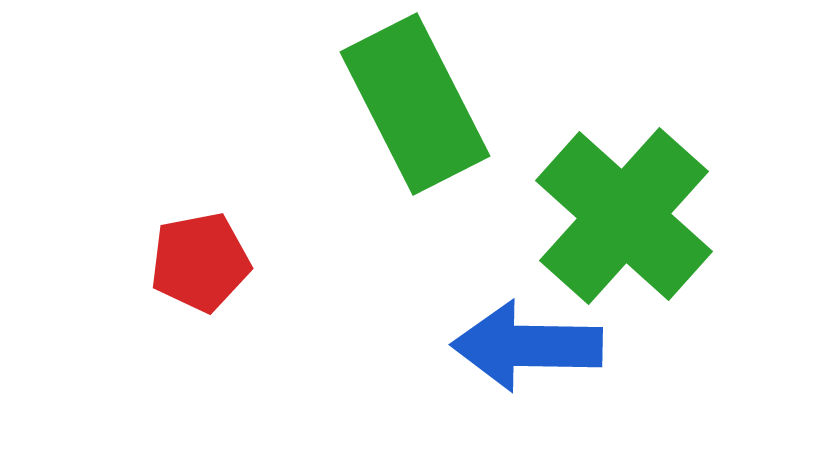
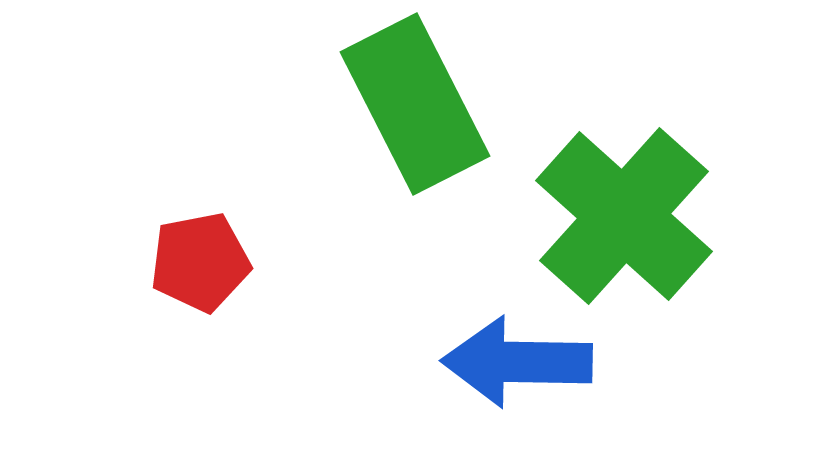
blue arrow: moved 10 px left, 16 px down
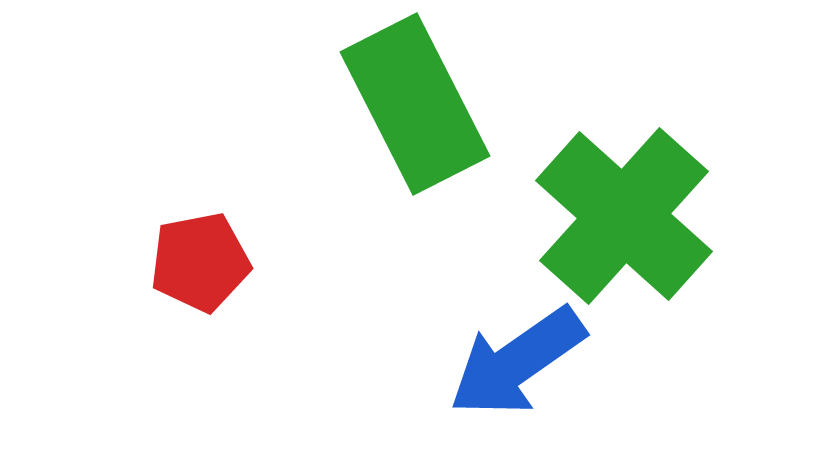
blue arrow: rotated 36 degrees counterclockwise
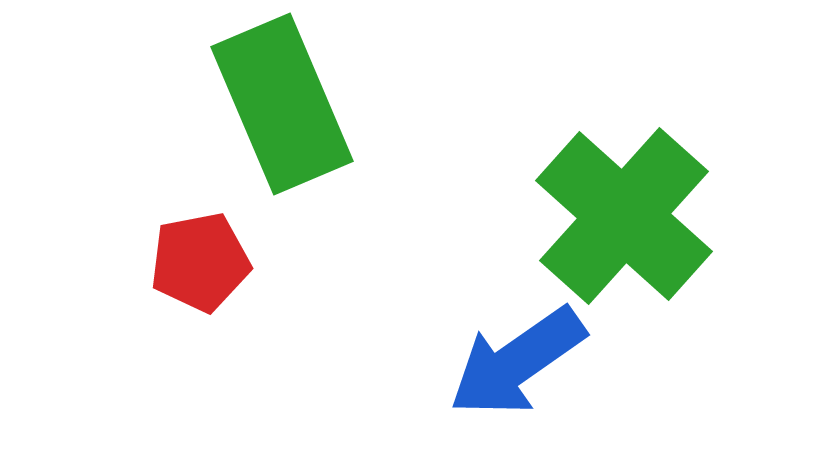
green rectangle: moved 133 px left; rotated 4 degrees clockwise
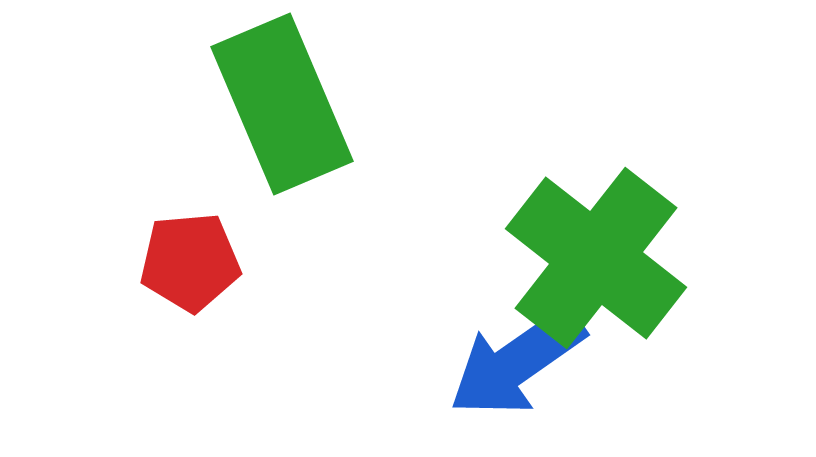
green cross: moved 28 px left, 42 px down; rotated 4 degrees counterclockwise
red pentagon: moved 10 px left; rotated 6 degrees clockwise
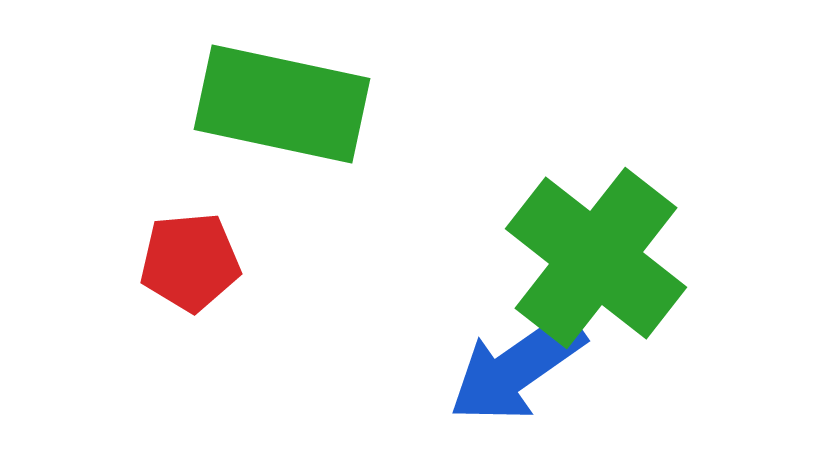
green rectangle: rotated 55 degrees counterclockwise
blue arrow: moved 6 px down
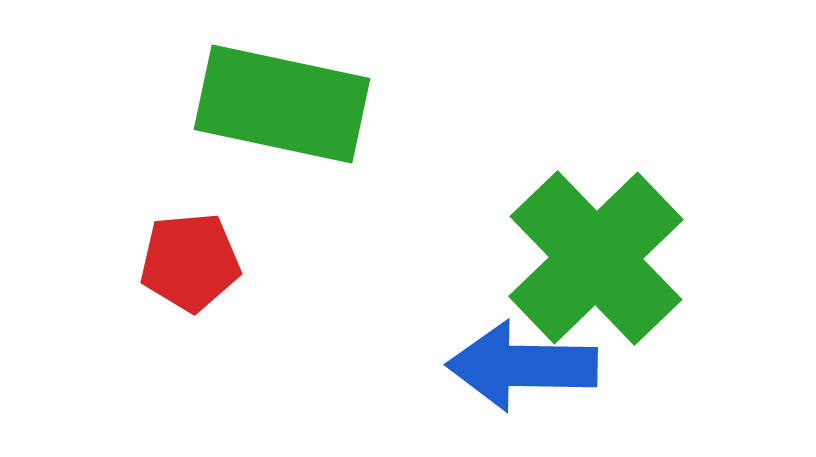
green cross: rotated 8 degrees clockwise
blue arrow: moved 5 px right, 2 px up; rotated 36 degrees clockwise
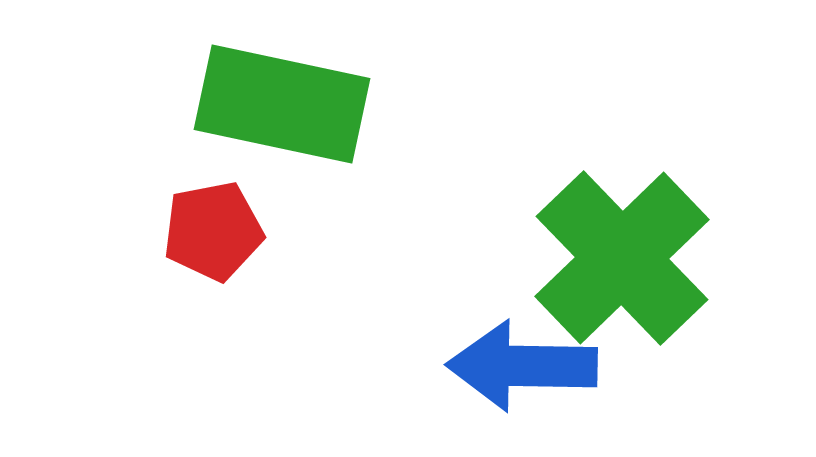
green cross: moved 26 px right
red pentagon: moved 23 px right, 31 px up; rotated 6 degrees counterclockwise
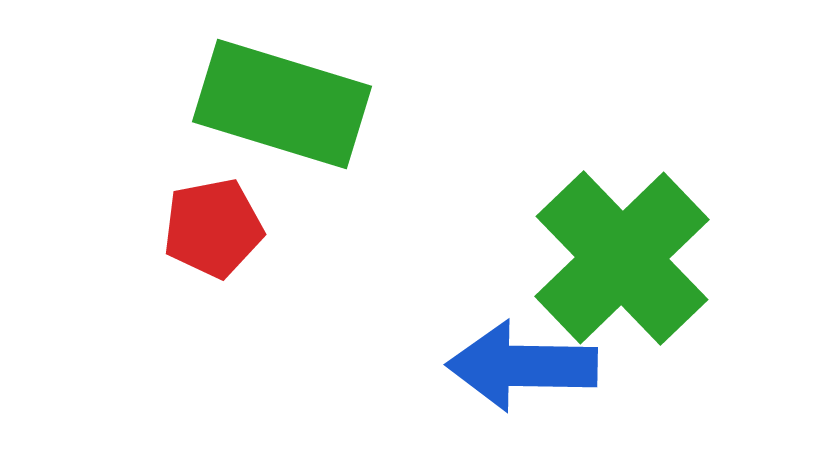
green rectangle: rotated 5 degrees clockwise
red pentagon: moved 3 px up
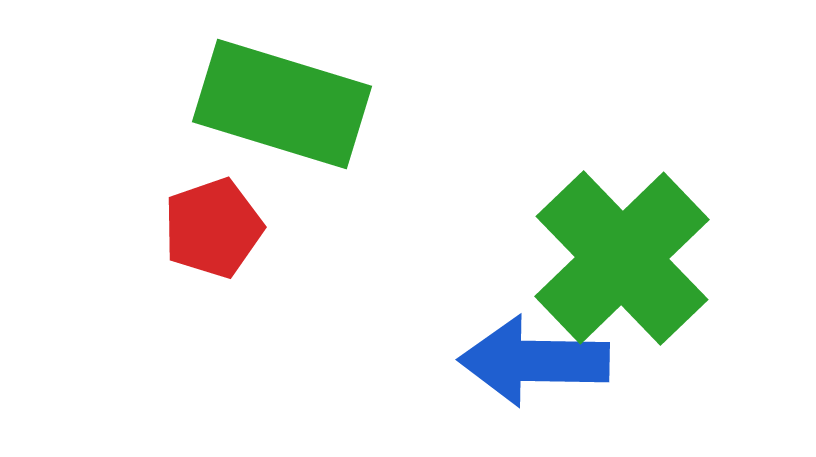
red pentagon: rotated 8 degrees counterclockwise
blue arrow: moved 12 px right, 5 px up
